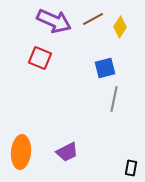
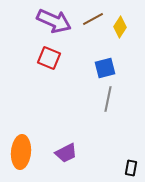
red square: moved 9 px right
gray line: moved 6 px left
purple trapezoid: moved 1 px left, 1 px down
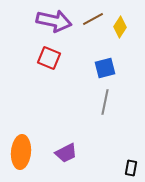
purple arrow: rotated 12 degrees counterclockwise
gray line: moved 3 px left, 3 px down
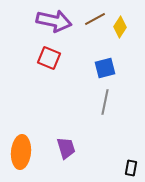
brown line: moved 2 px right
purple trapezoid: moved 5 px up; rotated 80 degrees counterclockwise
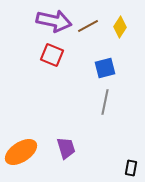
brown line: moved 7 px left, 7 px down
red square: moved 3 px right, 3 px up
orange ellipse: rotated 52 degrees clockwise
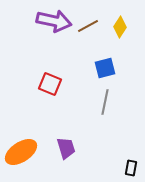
red square: moved 2 px left, 29 px down
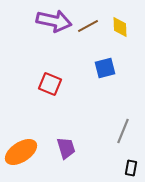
yellow diamond: rotated 35 degrees counterclockwise
gray line: moved 18 px right, 29 px down; rotated 10 degrees clockwise
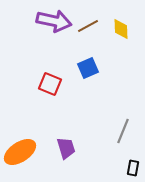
yellow diamond: moved 1 px right, 2 px down
blue square: moved 17 px left; rotated 10 degrees counterclockwise
orange ellipse: moved 1 px left
black rectangle: moved 2 px right
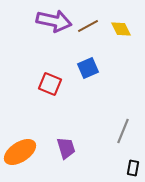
yellow diamond: rotated 25 degrees counterclockwise
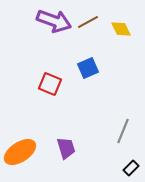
purple arrow: rotated 8 degrees clockwise
brown line: moved 4 px up
black rectangle: moved 2 px left; rotated 35 degrees clockwise
